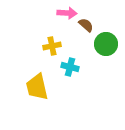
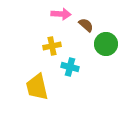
pink arrow: moved 6 px left, 1 px down
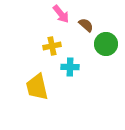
pink arrow: rotated 48 degrees clockwise
cyan cross: rotated 12 degrees counterclockwise
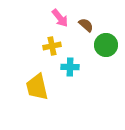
pink arrow: moved 1 px left, 4 px down
green circle: moved 1 px down
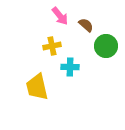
pink arrow: moved 2 px up
green circle: moved 1 px down
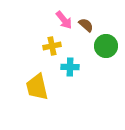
pink arrow: moved 4 px right, 4 px down
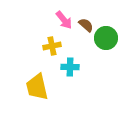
green circle: moved 8 px up
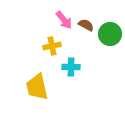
brown semicircle: rotated 14 degrees counterclockwise
green circle: moved 4 px right, 4 px up
cyan cross: moved 1 px right
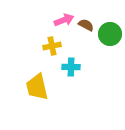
pink arrow: rotated 72 degrees counterclockwise
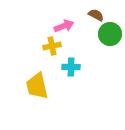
pink arrow: moved 6 px down
brown semicircle: moved 10 px right, 10 px up
yellow trapezoid: moved 1 px up
